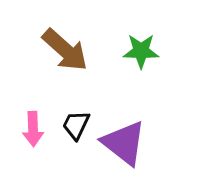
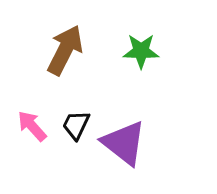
brown arrow: rotated 105 degrees counterclockwise
pink arrow: moved 1 px left, 3 px up; rotated 140 degrees clockwise
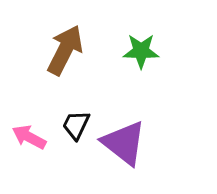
pink arrow: moved 3 px left, 11 px down; rotated 20 degrees counterclockwise
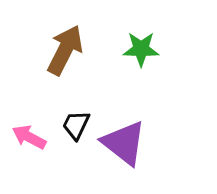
green star: moved 2 px up
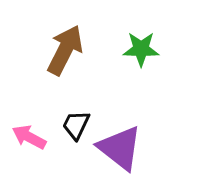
purple triangle: moved 4 px left, 5 px down
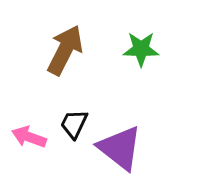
black trapezoid: moved 2 px left, 1 px up
pink arrow: rotated 8 degrees counterclockwise
